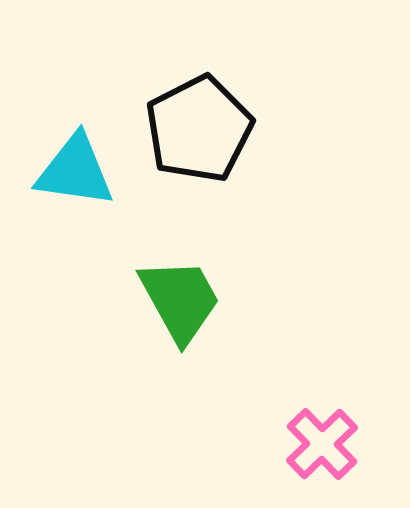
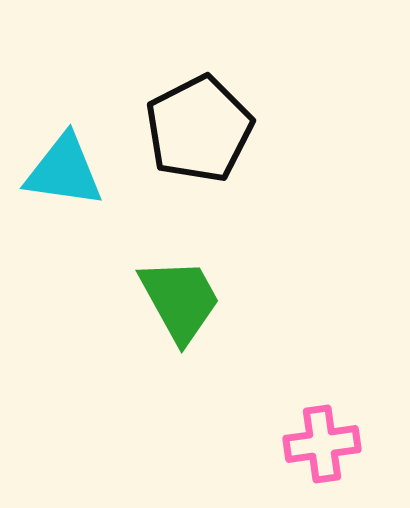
cyan triangle: moved 11 px left
pink cross: rotated 36 degrees clockwise
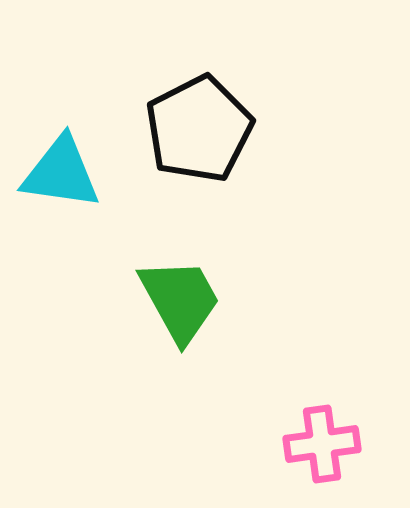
cyan triangle: moved 3 px left, 2 px down
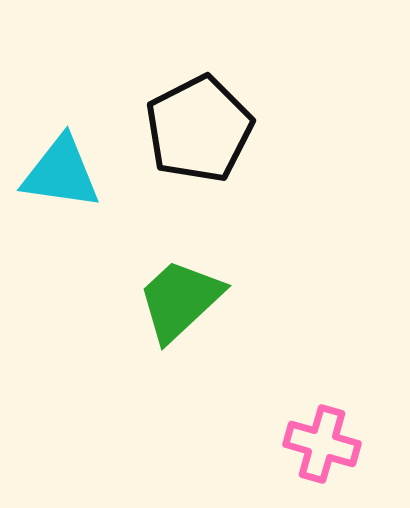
green trapezoid: rotated 104 degrees counterclockwise
pink cross: rotated 24 degrees clockwise
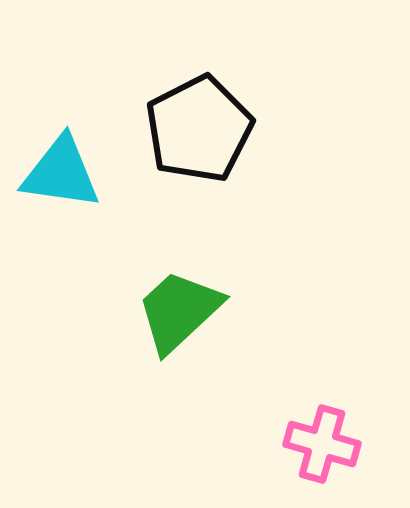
green trapezoid: moved 1 px left, 11 px down
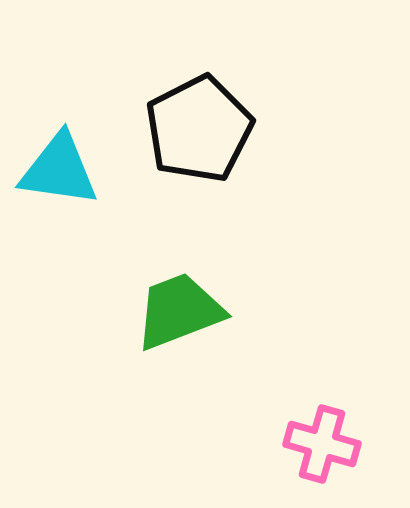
cyan triangle: moved 2 px left, 3 px up
green trapezoid: rotated 22 degrees clockwise
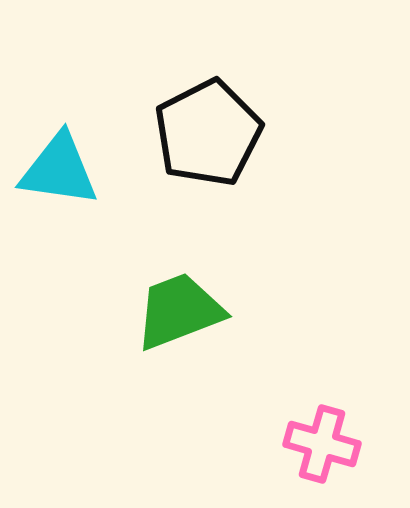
black pentagon: moved 9 px right, 4 px down
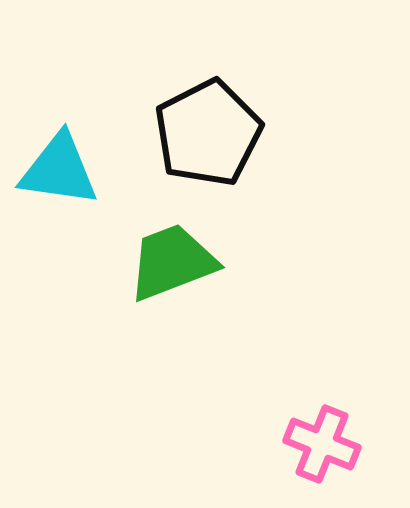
green trapezoid: moved 7 px left, 49 px up
pink cross: rotated 6 degrees clockwise
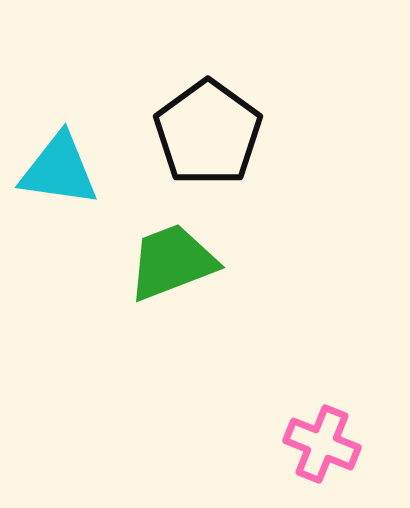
black pentagon: rotated 9 degrees counterclockwise
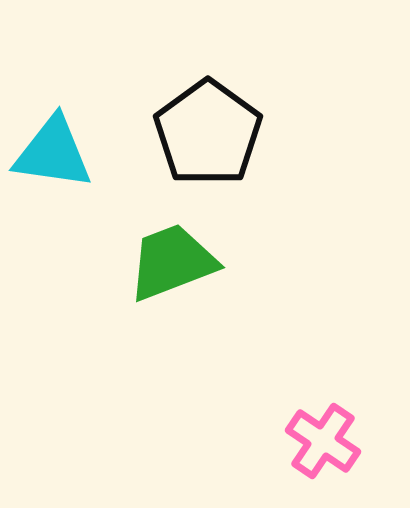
cyan triangle: moved 6 px left, 17 px up
pink cross: moved 1 px right, 3 px up; rotated 12 degrees clockwise
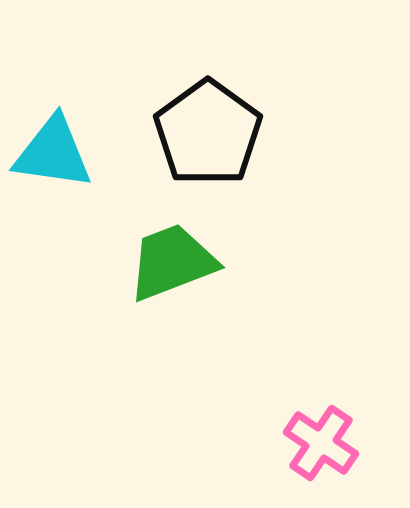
pink cross: moved 2 px left, 2 px down
